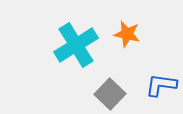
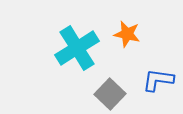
cyan cross: moved 1 px right, 3 px down
blue L-shape: moved 3 px left, 5 px up
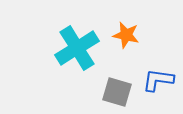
orange star: moved 1 px left, 1 px down
gray square: moved 7 px right, 2 px up; rotated 28 degrees counterclockwise
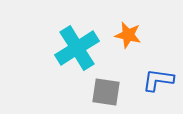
orange star: moved 2 px right
gray square: moved 11 px left; rotated 8 degrees counterclockwise
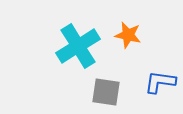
cyan cross: moved 1 px right, 2 px up
blue L-shape: moved 2 px right, 2 px down
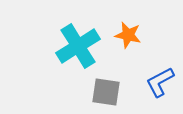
blue L-shape: rotated 36 degrees counterclockwise
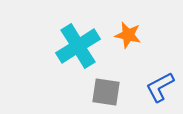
blue L-shape: moved 5 px down
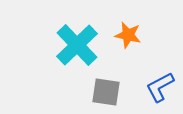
cyan cross: moved 1 px left, 1 px up; rotated 12 degrees counterclockwise
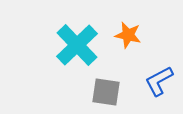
blue L-shape: moved 1 px left, 6 px up
